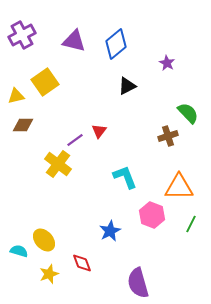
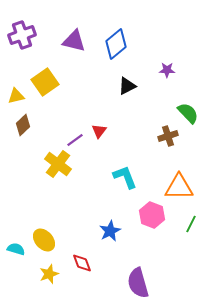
purple cross: rotated 8 degrees clockwise
purple star: moved 7 px down; rotated 28 degrees counterclockwise
brown diamond: rotated 45 degrees counterclockwise
cyan semicircle: moved 3 px left, 2 px up
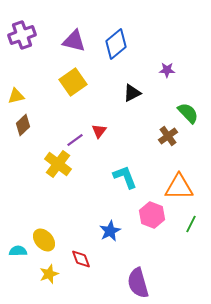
yellow square: moved 28 px right
black triangle: moved 5 px right, 7 px down
brown cross: rotated 18 degrees counterclockwise
cyan semicircle: moved 2 px right, 2 px down; rotated 18 degrees counterclockwise
red diamond: moved 1 px left, 4 px up
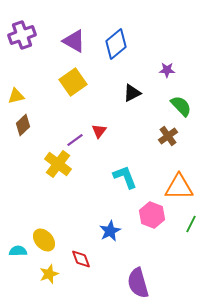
purple triangle: rotated 15 degrees clockwise
green semicircle: moved 7 px left, 7 px up
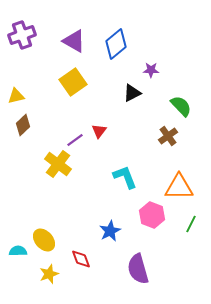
purple star: moved 16 px left
purple semicircle: moved 14 px up
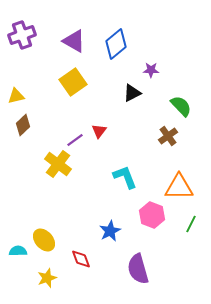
yellow star: moved 2 px left, 4 px down
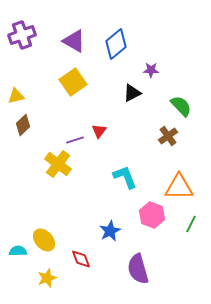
purple line: rotated 18 degrees clockwise
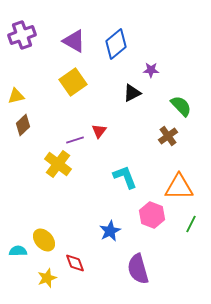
red diamond: moved 6 px left, 4 px down
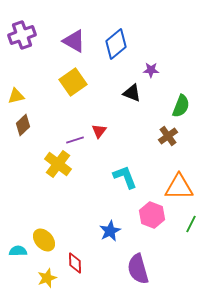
black triangle: rotated 48 degrees clockwise
green semicircle: rotated 65 degrees clockwise
red diamond: rotated 20 degrees clockwise
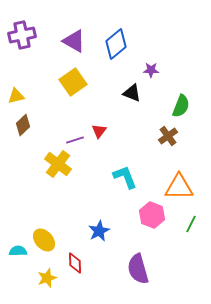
purple cross: rotated 8 degrees clockwise
blue star: moved 11 px left
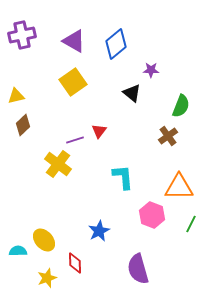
black triangle: rotated 18 degrees clockwise
cyan L-shape: moved 2 px left; rotated 16 degrees clockwise
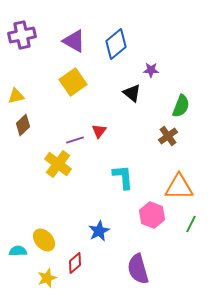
red diamond: rotated 50 degrees clockwise
